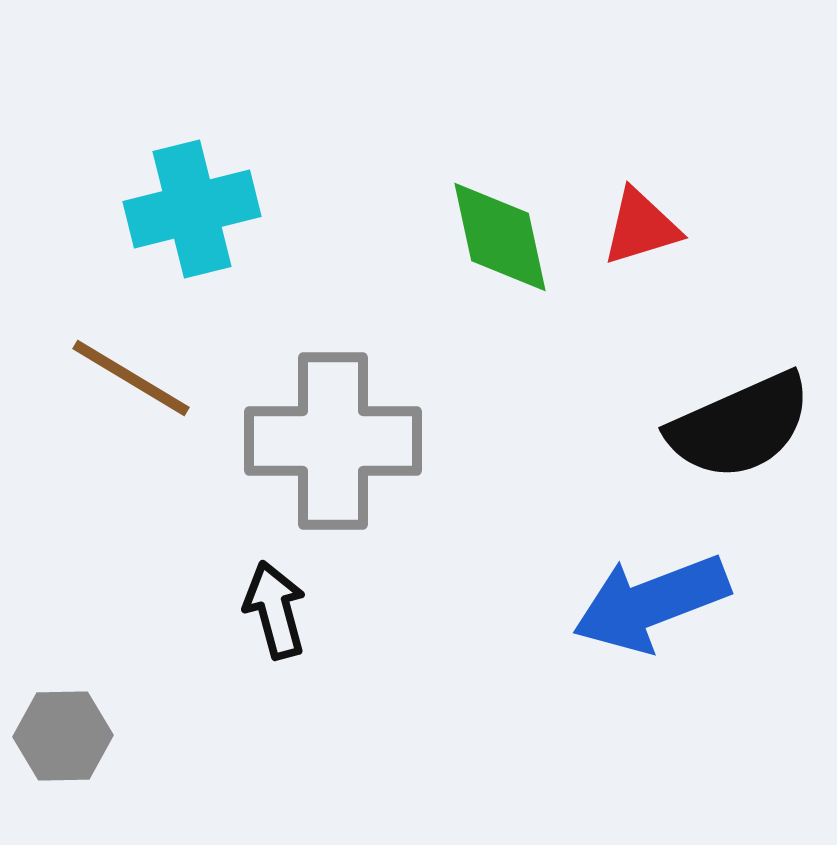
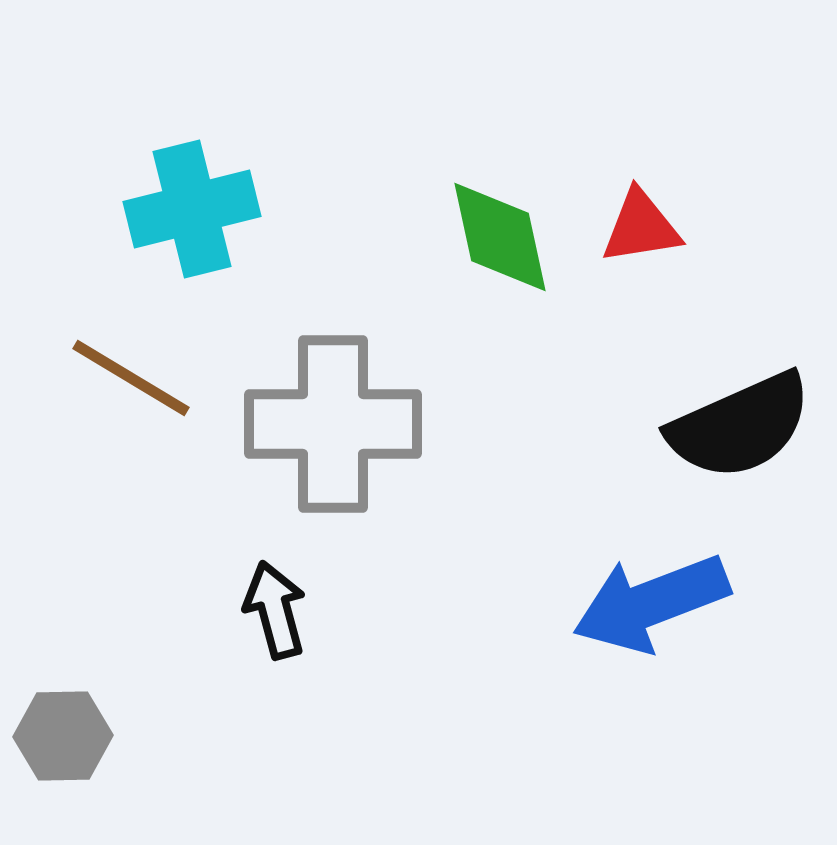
red triangle: rotated 8 degrees clockwise
gray cross: moved 17 px up
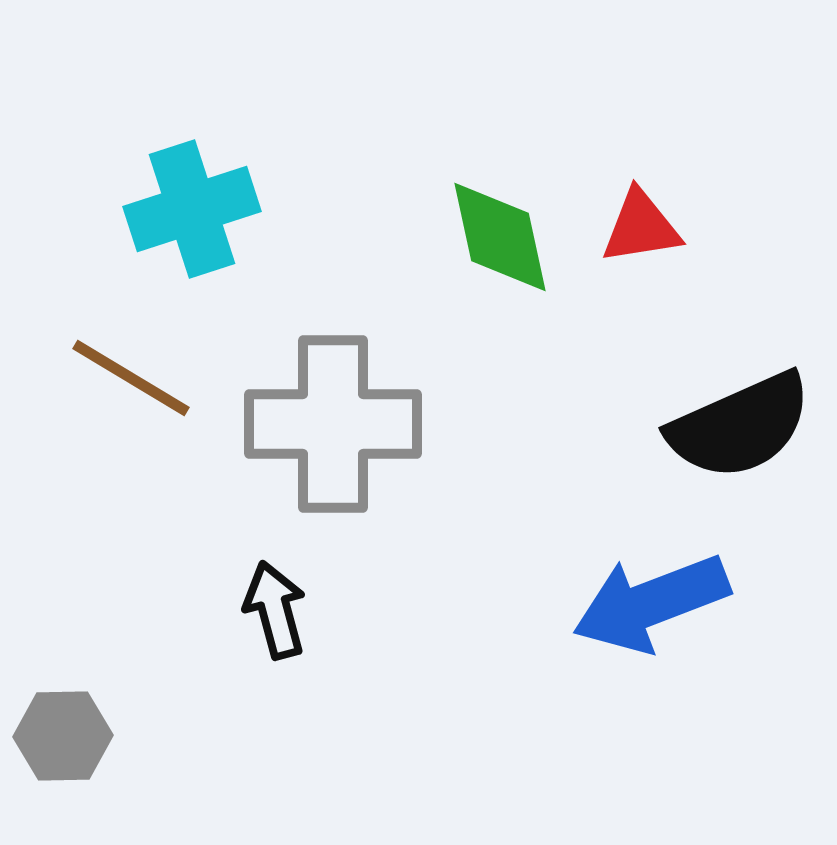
cyan cross: rotated 4 degrees counterclockwise
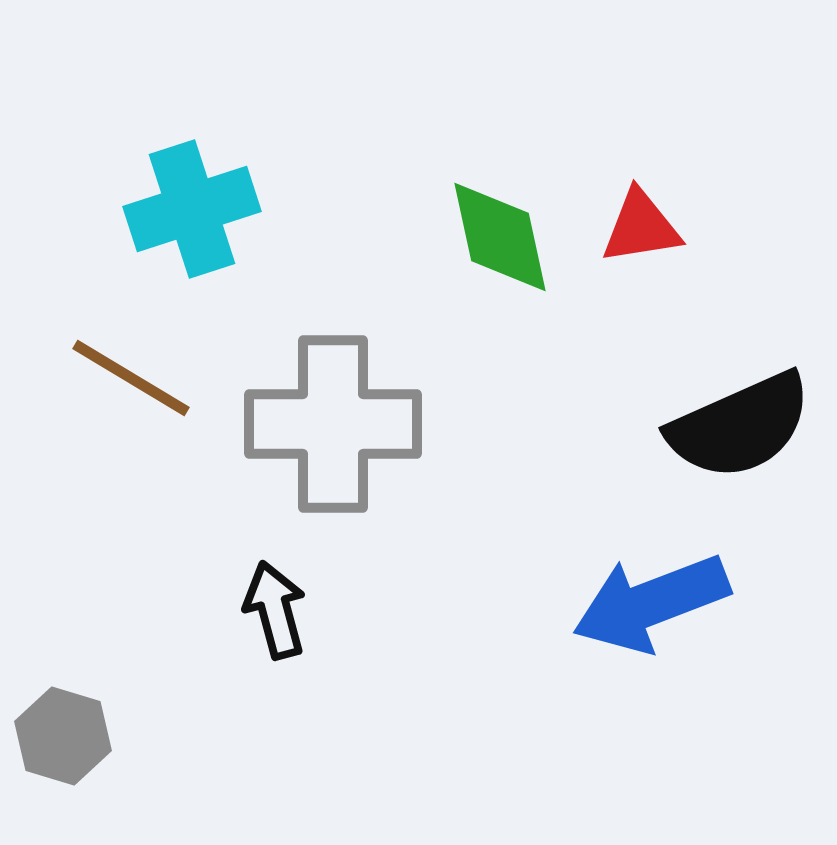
gray hexagon: rotated 18 degrees clockwise
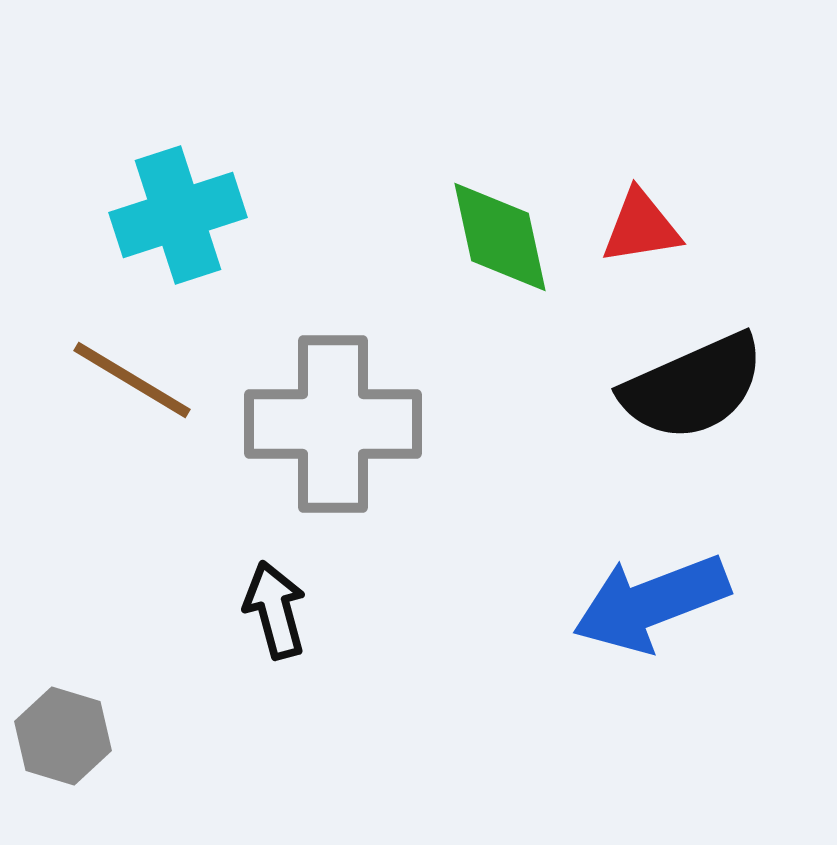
cyan cross: moved 14 px left, 6 px down
brown line: moved 1 px right, 2 px down
black semicircle: moved 47 px left, 39 px up
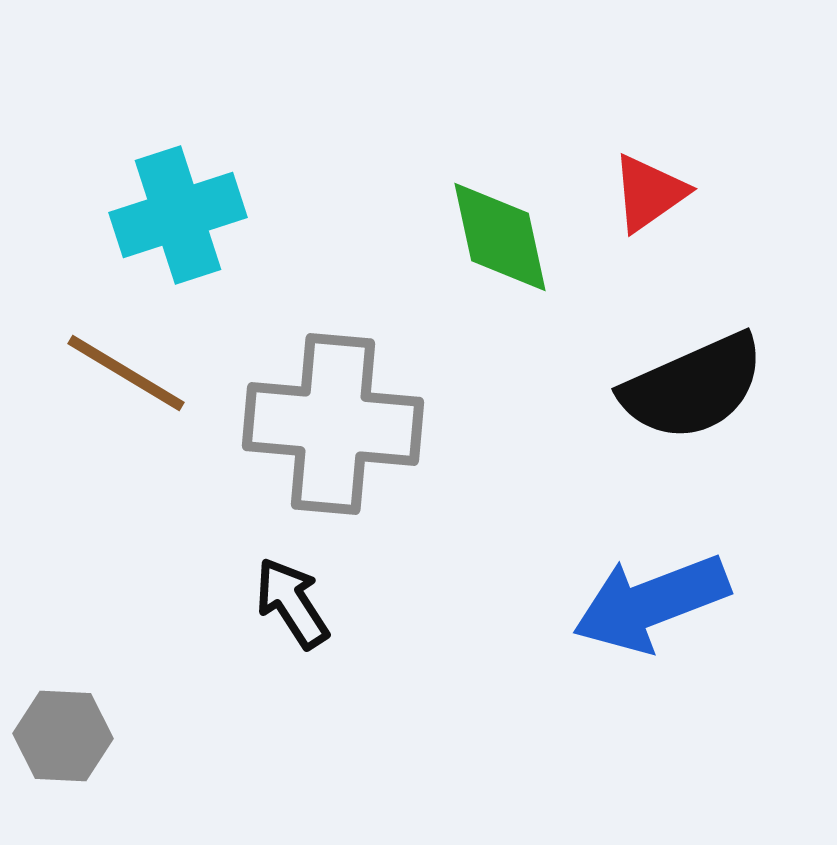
red triangle: moved 8 px right, 34 px up; rotated 26 degrees counterclockwise
brown line: moved 6 px left, 7 px up
gray cross: rotated 5 degrees clockwise
black arrow: moved 17 px right, 7 px up; rotated 18 degrees counterclockwise
gray hexagon: rotated 14 degrees counterclockwise
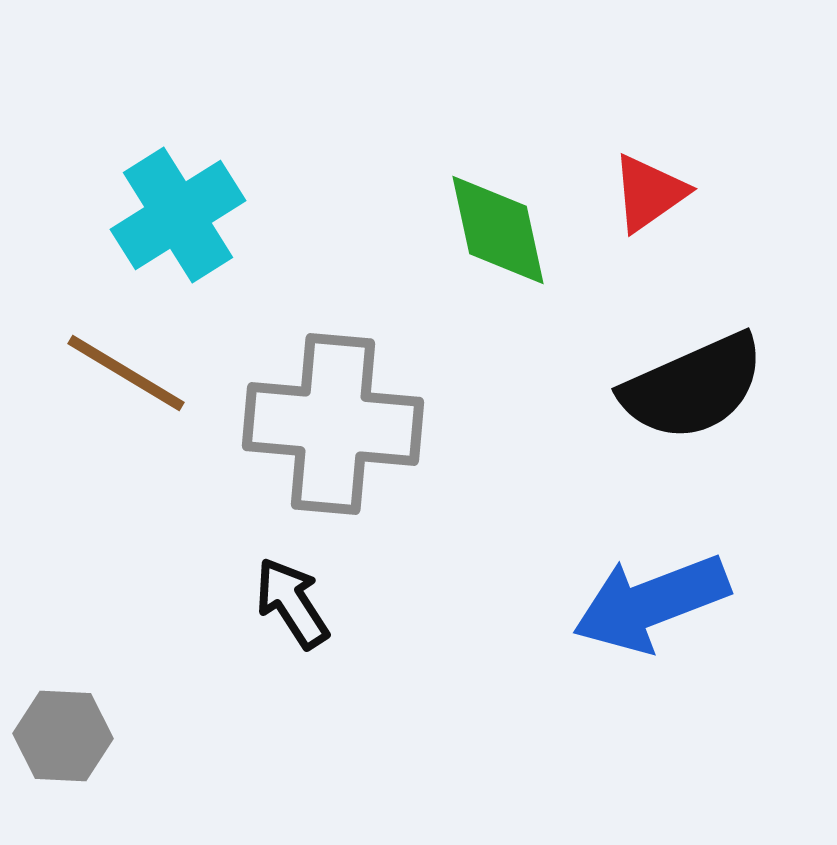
cyan cross: rotated 14 degrees counterclockwise
green diamond: moved 2 px left, 7 px up
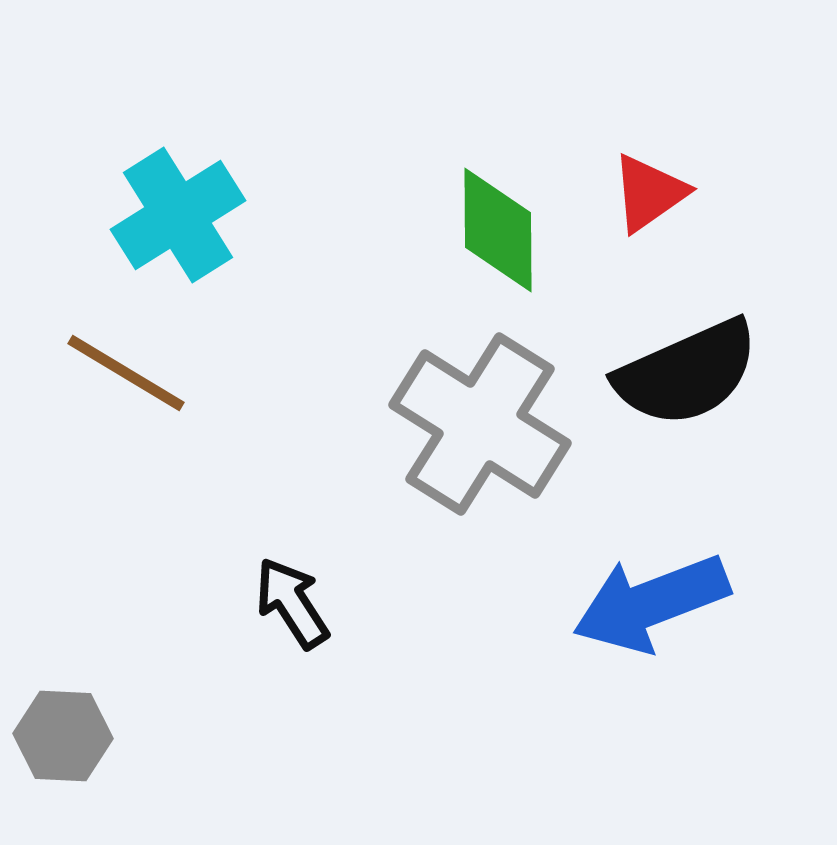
green diamond: rotated 12 degrees clockwise
black semicircle: moved 6 px left, 14 px up
gray cross: moved 147 px right; rotated 27 degrees clockwise
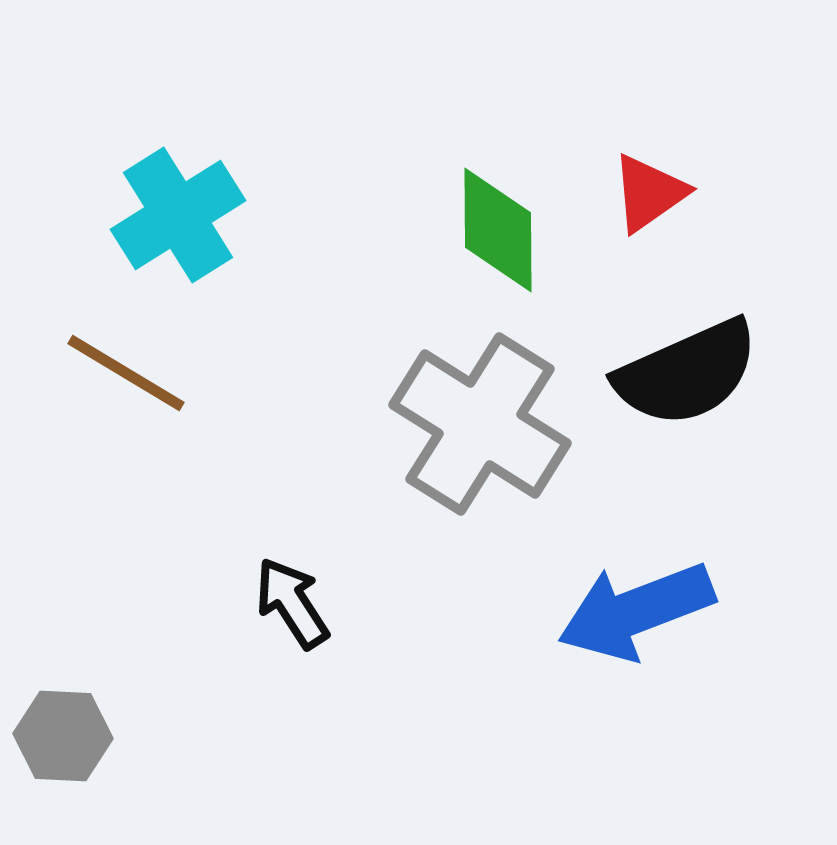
blue arrow: moved 15 px left, 8 px down
